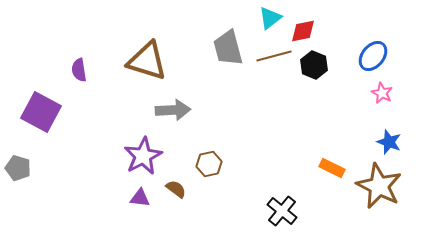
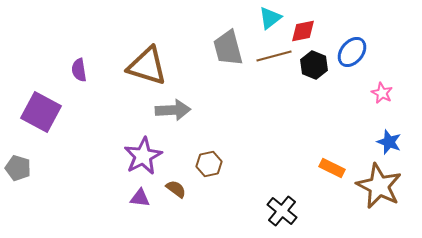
blue ellipse: moved 21 px left, 4 px up
brown triangle: moved 5 px down
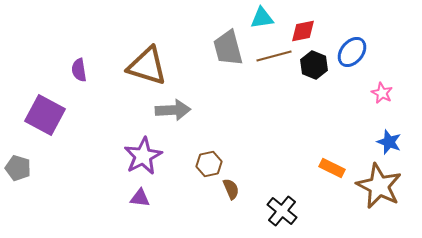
cyan triangle: moved 8 px left; rotated 30 degrees clockwise
purple square: moved 4 px right, 3 px down
brown semicircle: moved 55 px right; rotated 30 degrees clockwise
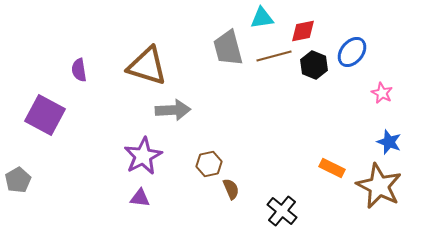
gray pentagon: moved 12 px down; rotated 25 degrees clockwise
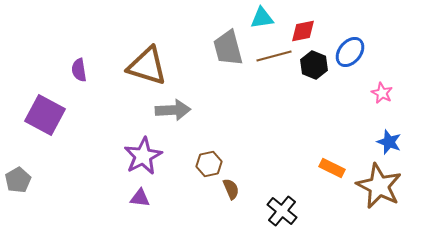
blue ellipse: moved 2 px left
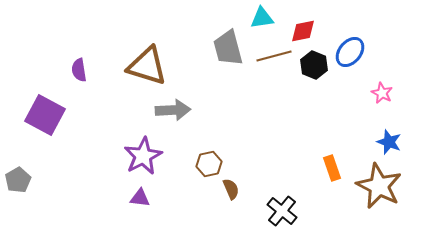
orange rectangle: rotated 45 degrees clockwise
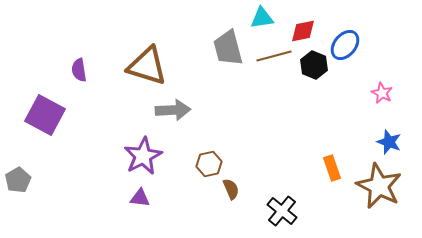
blue ellipse: moved 5 px left, 7 px up
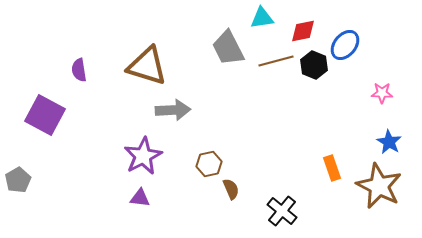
gray trapezoid: rotated 12 degrees counterclockwise
brown line: moved 2 px right, 5 px down
pink star: rotated 25 degrees counterclockwise
blue star: rotated 10 degrees clockwise
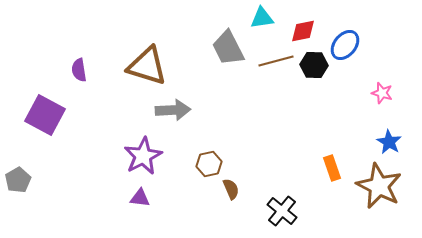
black hexagon: rotated 20 degrees counterclockwise
pink star: rotated 15 degrees clockwise
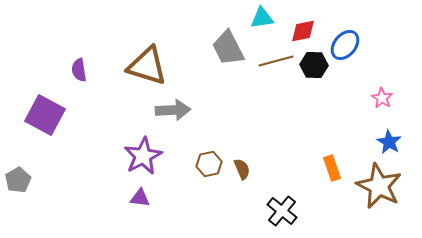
pink star: moved 5 px down; rotated 15 degrees clockwise
brown semicircle: moved 11 px right, 20 px up
